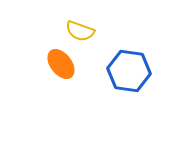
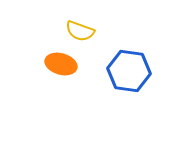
orange ellipse: rotated 36 degrees counterclockwise
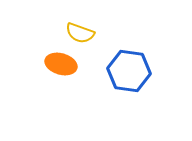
yellow semicircle: moved 2 px down
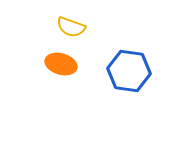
yellow semicircle: moved 9 px left, 6 px up
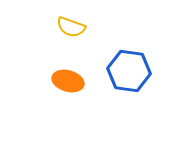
orange ellipse: moved 7 px right, 17 px down
